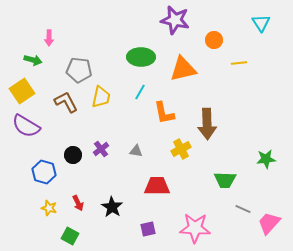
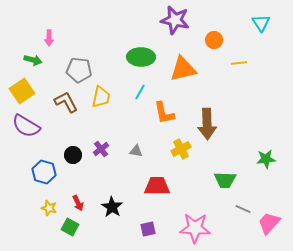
green square: moved 9 px up
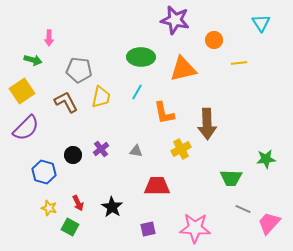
cyan line: moved 3 px left
purple semicircle: moved 2 px down; rotated 76 degrees counterclockwise
green trapezoid: moved 6 px right, 2 px up
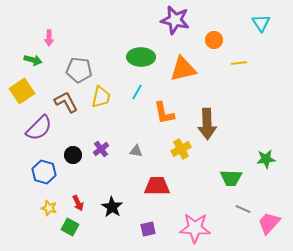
purple semicircle: moved 13 px right
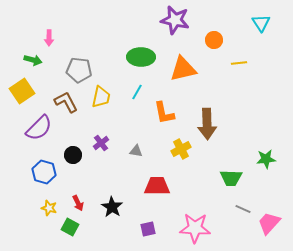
purple cross: moved 6 px up
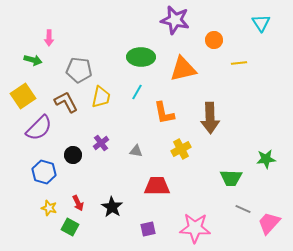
yellow square: moved 1 px right, 5 px down
brown arrow: moved 3 px right, 6 px up
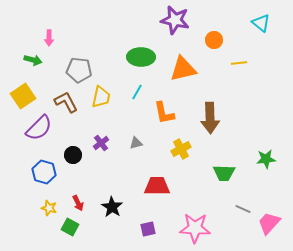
cyan triangle: rotated 18 degrees counterclockwise
gray triangle: moved 8 px up; rotated 24 degrees counterclockwise
green trapezoid: moved 7 px left, 5 px up
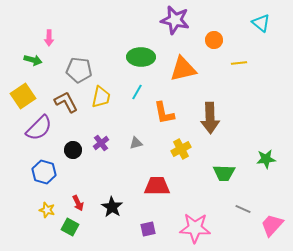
black circle: moved 5 px up
yellow star: moved 2 px left, 2 px down
pink trapezoid: moved 3 px right, 2 px down
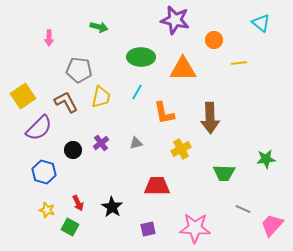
green arrow: moved 66 px right, 33 px up
orange triangle: rotated 12 degrees clockwise
